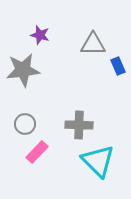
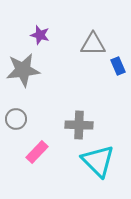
gray circle: moved 9 px left, 5 px up
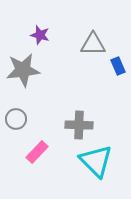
cyan triangle: moved 2 px left
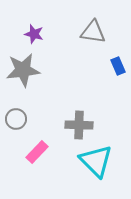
purple star: moved 6 px left, 1 px up
gray triangle: moved 12 px up; rotated 8 degrees clockwise
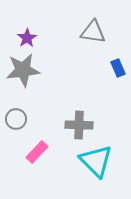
purple star: moved 7 px left, 4 px down; rotated 24 degrees clockwise
blue rectangle: moved 2 px down
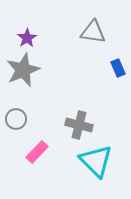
gray star: rotated 16 degrees counterclockwise
gray cross: rotated 12 degrees clockwise
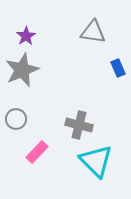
purple star: moved 1 px left, 2 px up
gray star: moved 1 px left
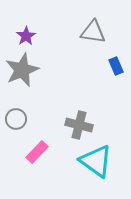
blue rectangle: moved 2 px left, 2 px up
cyan triangle: rotated 9 degrees counterclockwise
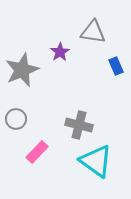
purple star: moved 34 px right, 16 px down
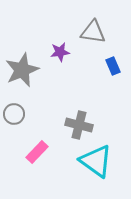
purple star: rotated 24 degrees clockwise
blue rectangle: moved 3 px left
gray circle: moved 2 px left, 5 px up
